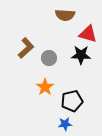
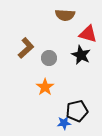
black star: rotated 24 degrees clockwise
black pentagon: moved 5 px right, 10 px down
blue star: moved 1 px left, 1 px up
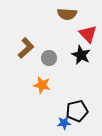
brown semicircle: moved 2 px right, 1 px up
red triangle: rotated 30 degrees clockwise
orange star: moved 3 px left, 2 px up; rotated 24 degrees counterclockwise
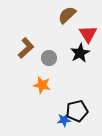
brown semicircle: moved 1 px down; rotated 132 degrees clockwise
red triangle: rotated 12 degrees clockwise
black star: moved 1 px left, 2 px up; rotated 18 degrees clockwise
blue star: moved 3 px up
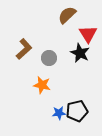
brown L-shape: moved 2 px left, 1 px down
black star: rotated 18 degrees counterclockwise
blue star: moved 5 px left, 7 px up
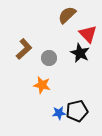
red triangle: rotated 12 degrees counterclockwise
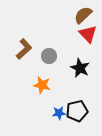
brown semicircle: moved 16 px right
black star: moved 15 px down
gray circle: moved 2 px up
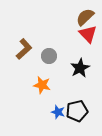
brown semicircle: moved 2 px right, 2 px down
black star: rotated 18 degrees clockwise
blue star: moved 1 px left, 1 px up; rotated 24 degrees clockwise
